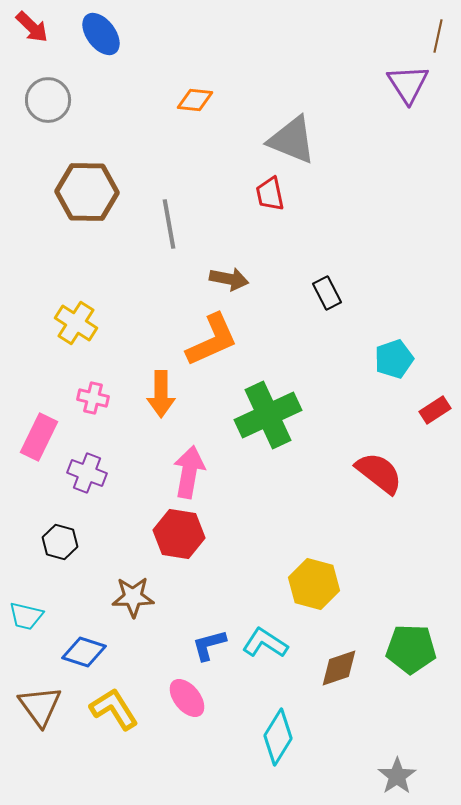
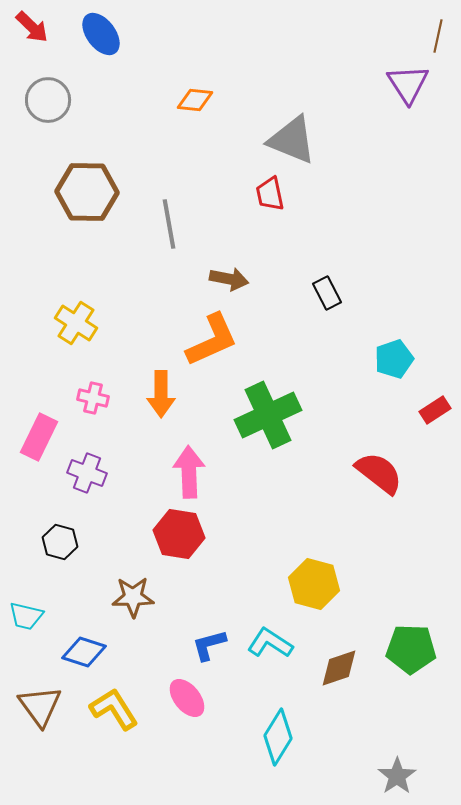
pink arrow: rotated 12 degrees counterclockwise
cyan L-shape: moved 5 px right
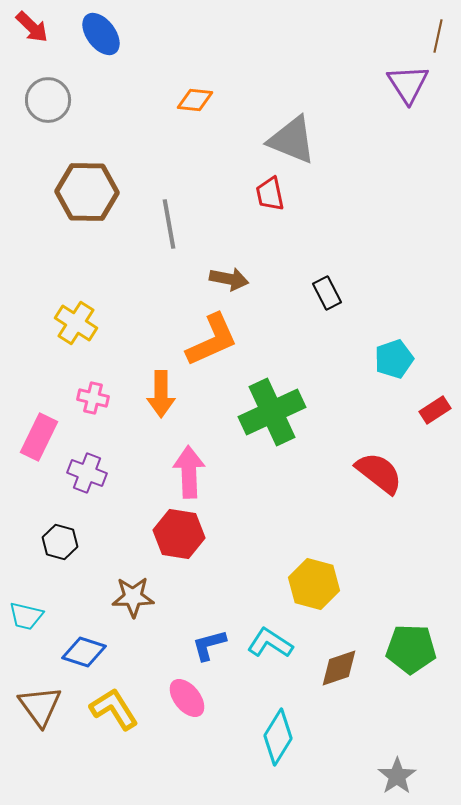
green cross: moved 4 px right, 3 px up
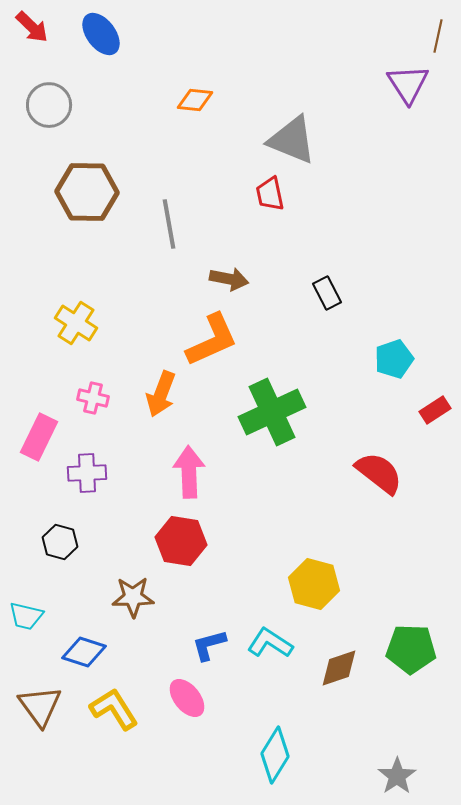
gray circle: moved 1 px right, 5 px down
orange arrow: rotated 21 degrees clockwise
purple cross: rotated 24 degrees counterclockwise
red hexagon: moved 2 px right, 7 px down
cyan diamond: moved 3 px left, 18 px down
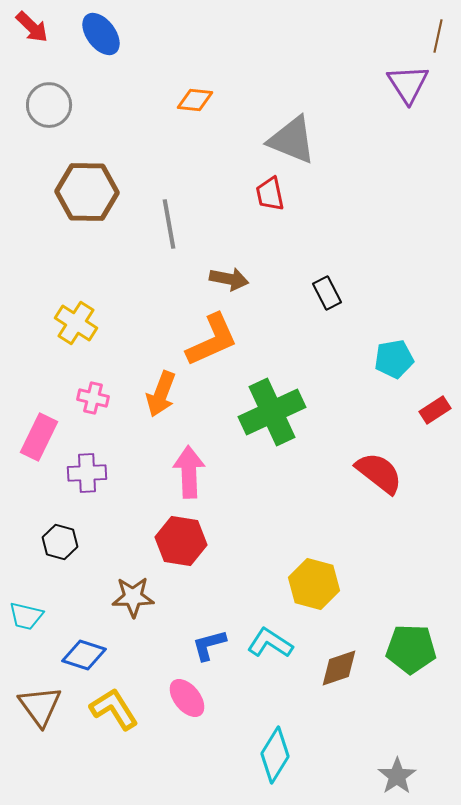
cyan pentagon: rotated 9 degrees clockwise
blue diamond: moved 3 px down
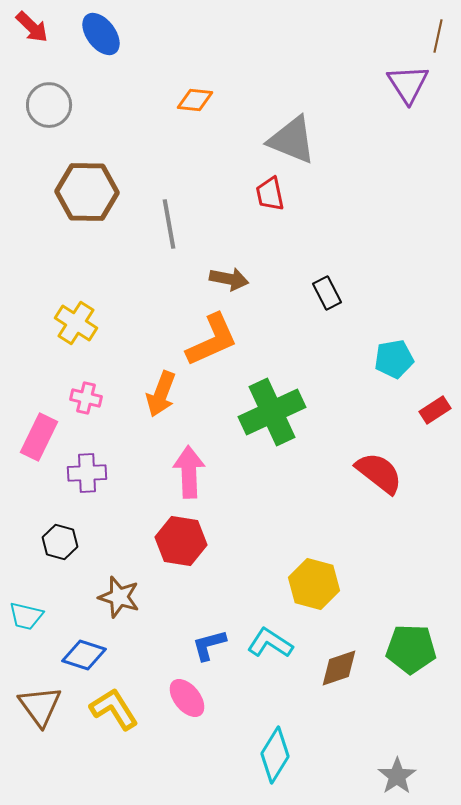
pink cross: moved 7 px left
brown star: moved 14 px left; rotated 18 degrees clockwise
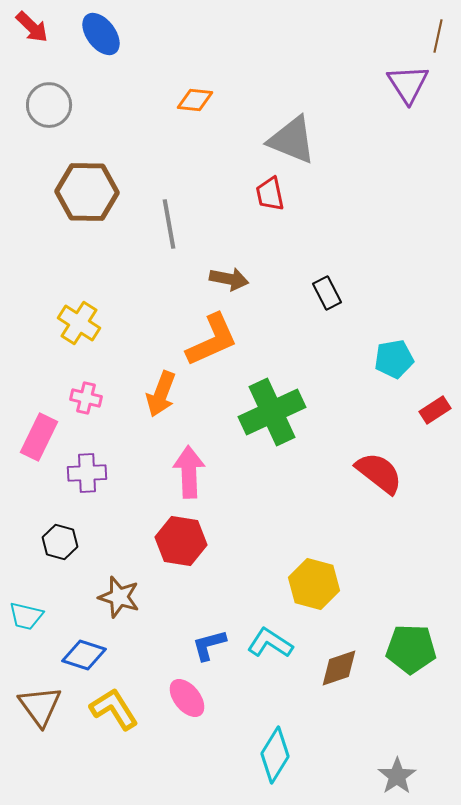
yellow cross: moved 3 px right
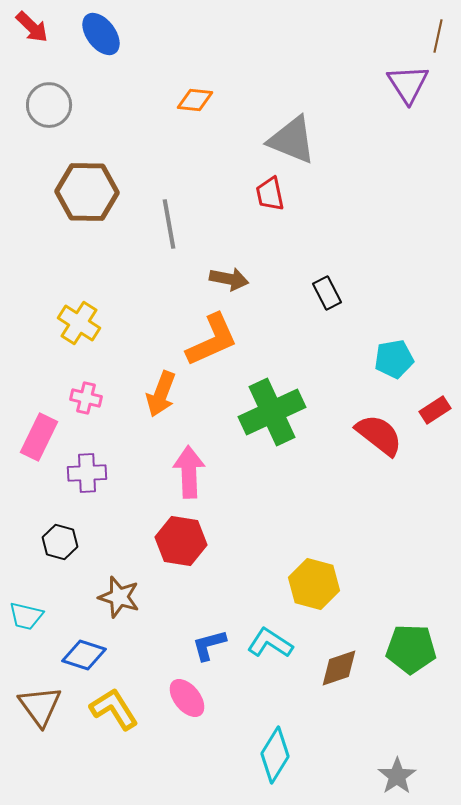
red semicircle: moved 38 px up
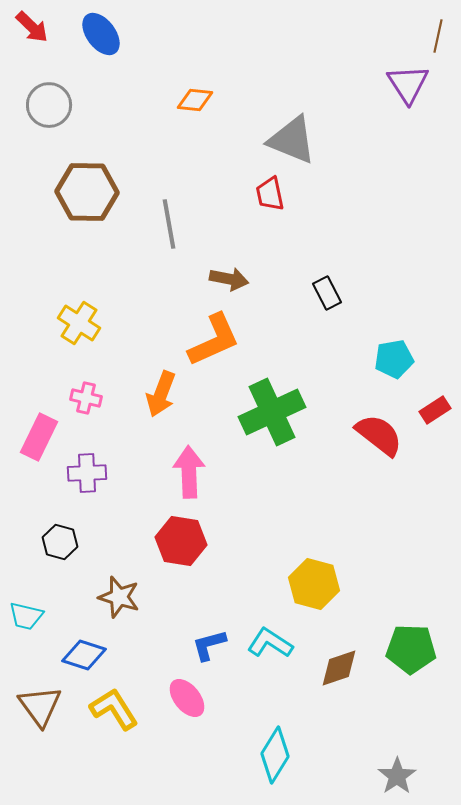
orange L-shape: moved 2 px right
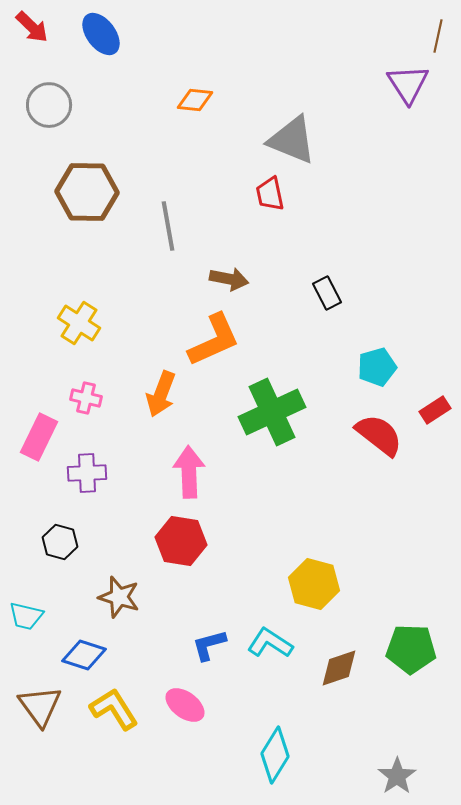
gray line: moved 1 px left, 2 px down
cyan pentagon: moved 17 px left, 8 px down; rotated 6 degrees counterclockwise
pink ellipse: moved 2 px left, 7 px down; rotated 15 degrees counterclockwise
